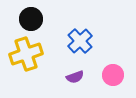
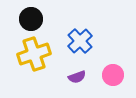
yellow cross: moved 8 px right
purple semicircle: moved 2 px right
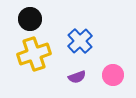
black circle: moved 1 px left
